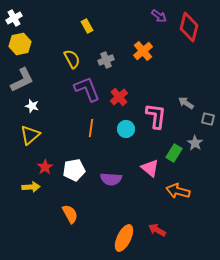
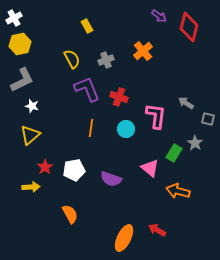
red cross: rotated 30 degrees counterclockwise
purple semicircle: rotated 15 degrees clockwise
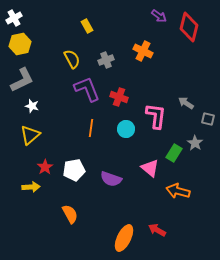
orange cross: rotated 24 degrees counterclockwise
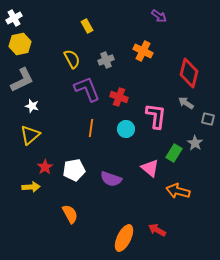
red diamond: moved 46 px down
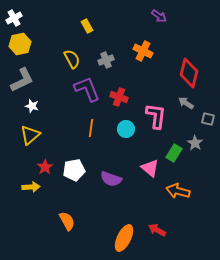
orange semicircle: moved 3 px left, 7 px down
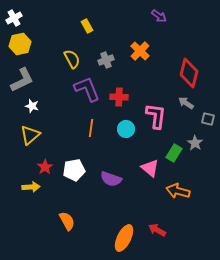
orange cross: moved 3 px left; rotated 18 degrees clockwise
red cross: rotated 18 degrees counterclockwise
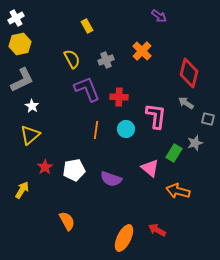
white cross: moved 2 px right
orange cross: moved 2 px right
white star: rotated 16 degrees clockwise
orange line: moved 5 px right, 2 px down
gray star: rotated 21 degrees clockwise
yellow arrow: moved 9 px left, 3 px down; rotated 54 degrees counterclockwise
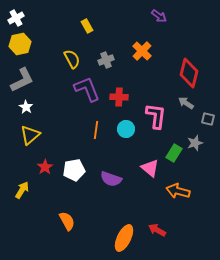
white star: moved 6 px left, 1 px down
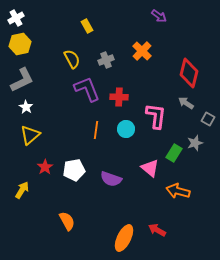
gray square: rotated 16 degrees clockwise
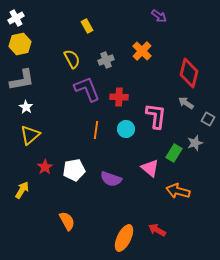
gray L-shape: rotated 16 degrees clockwise
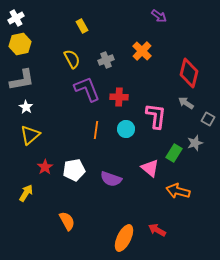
yellow rectangle: moved 5 px left
yellow arrow: moved 4 px right, 3 px down
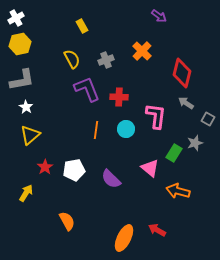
red diamond: moved 7 px left
purple semicircle: rotated 25 degrees clockwise
